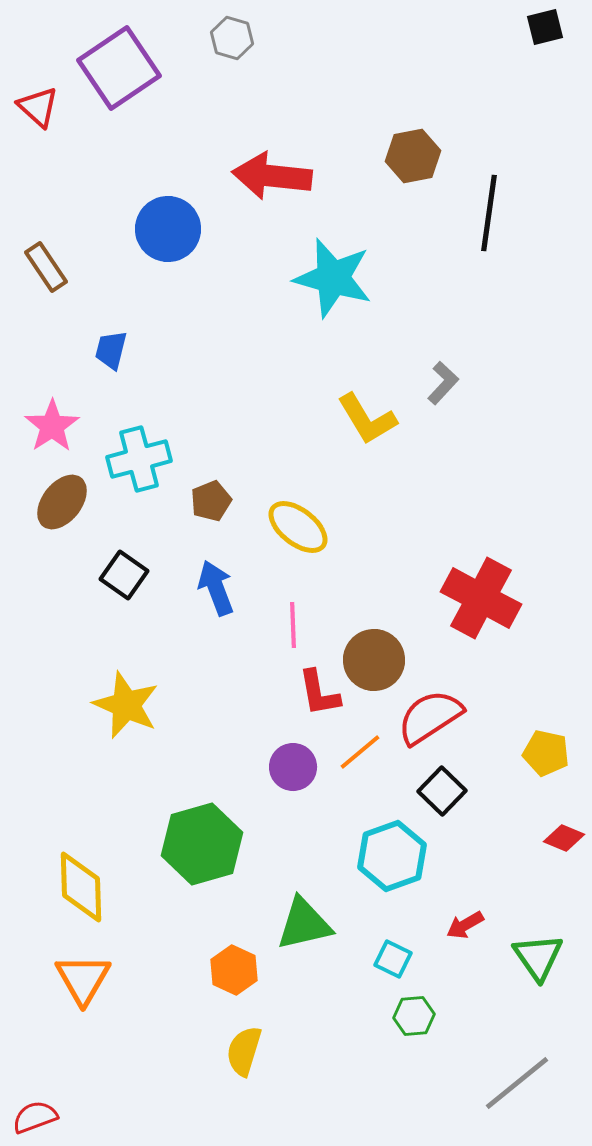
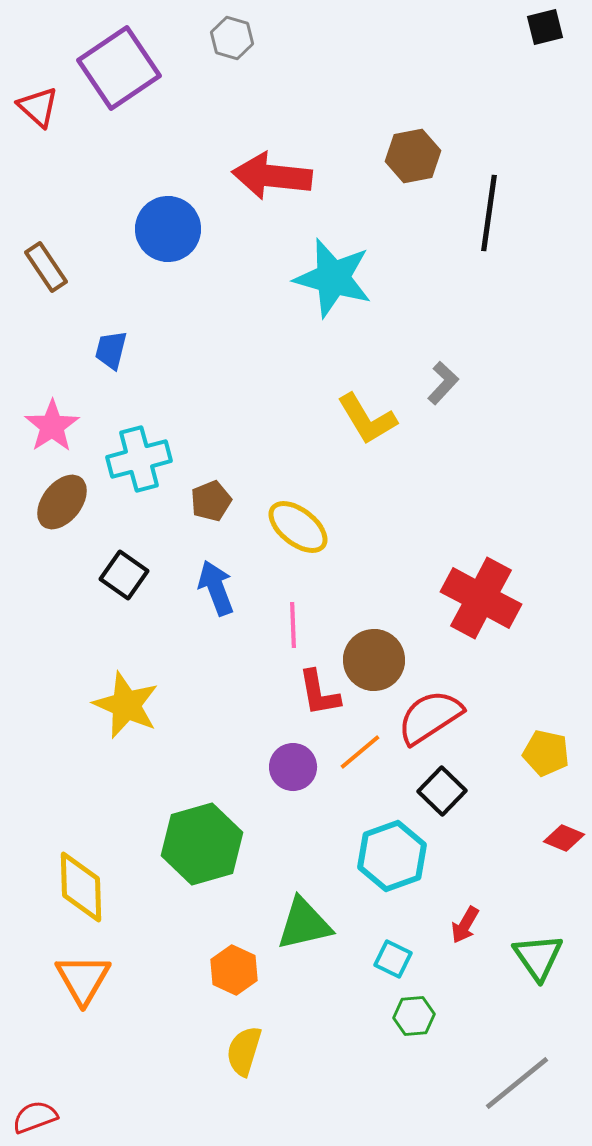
red arrow at (465, 925): rotated 30 degrees counterclockwise
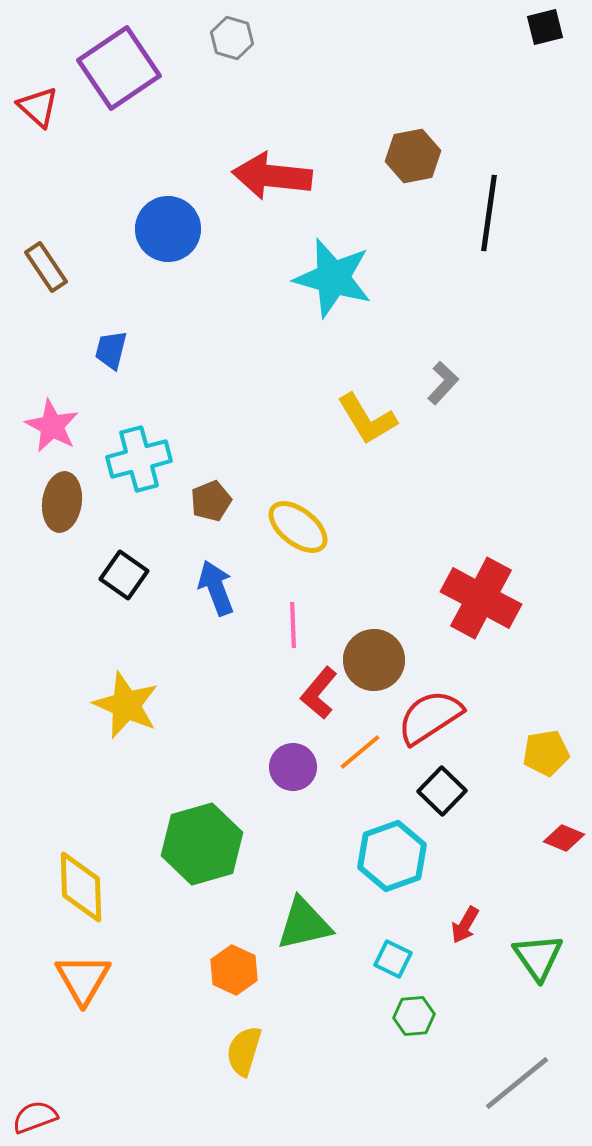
pink star at (52, 426): rotated 10 degrees counterclockwise
brown ellipse at (62, 502): rotated 30 degrees counterclockwise
red L-shape at (319, 693): rotated 50 degrees clockwise
yellow pentagon at (546, 753): rotated 21 degrees counterclockwise
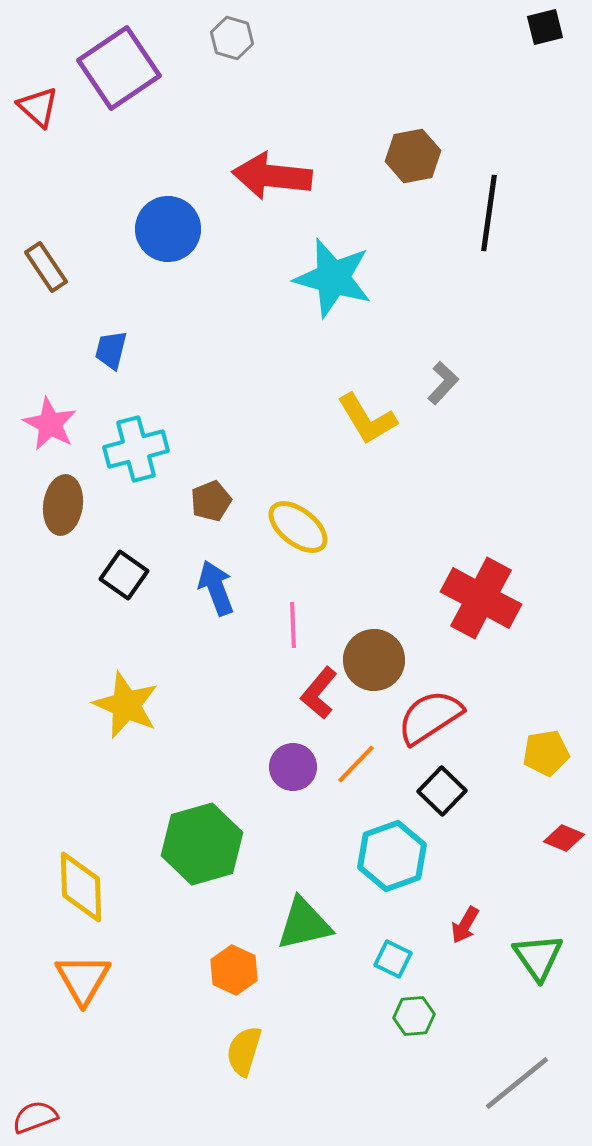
pink star at (52, 426): moved 2 px left, 2 px up
cyan cross at (139, 459): moved 3 px left, 10 px up
brown ellipse at (62, 502): moved 1 px right, 3 px down
orange line at (360, 752): moved 4 px left, 12 px down; rotated 6 degrees counterclockwise
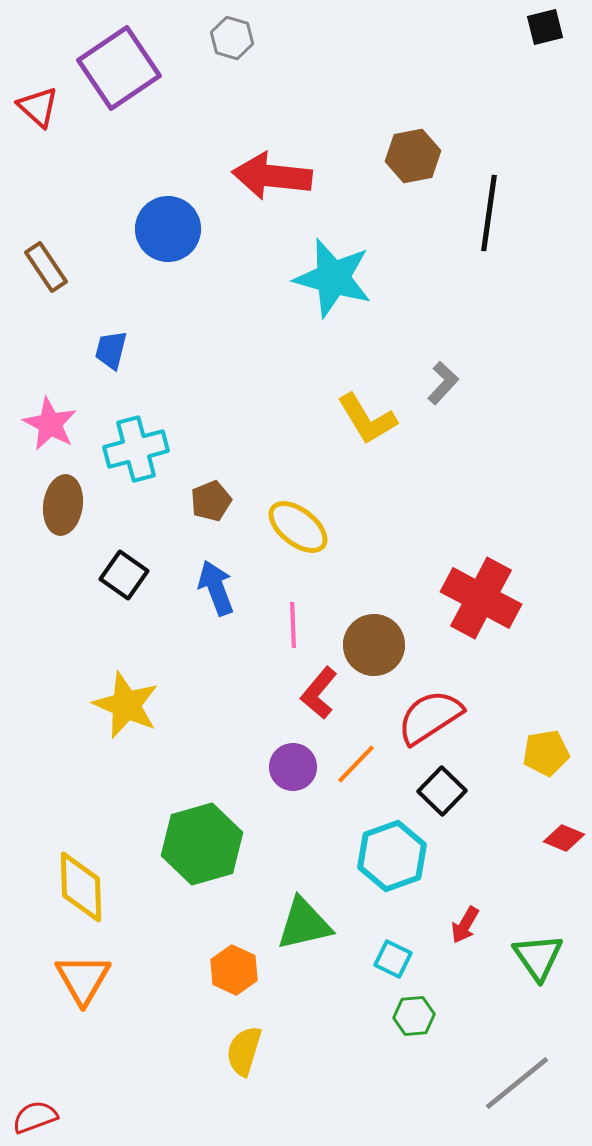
brown circle at (374, 660): moved 15 px up
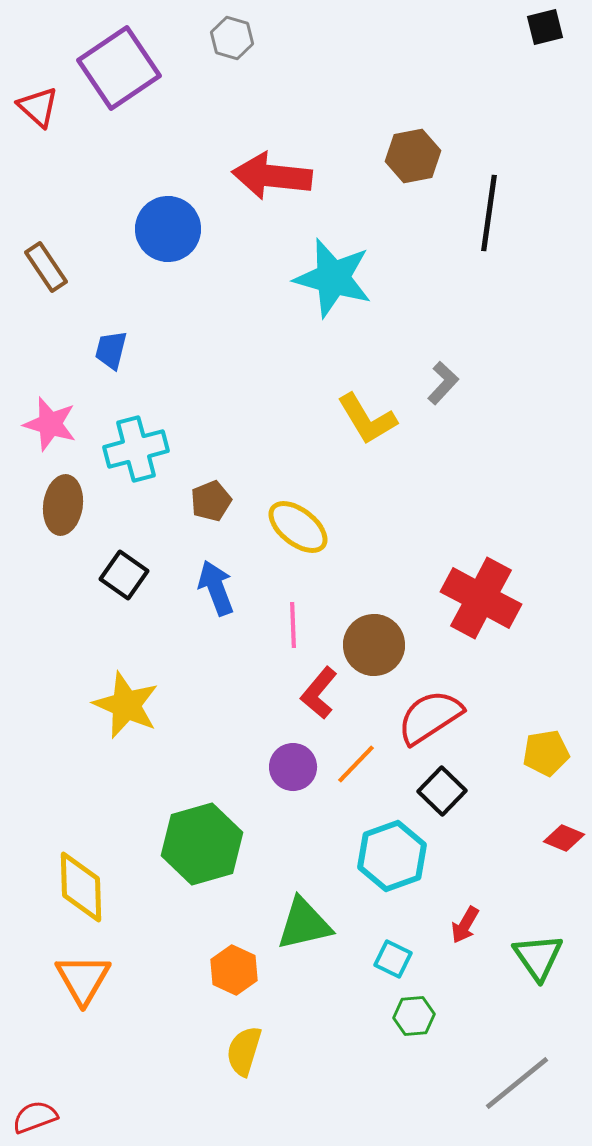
pink star at (50, 424): rotated 12 degrees counterclockwise
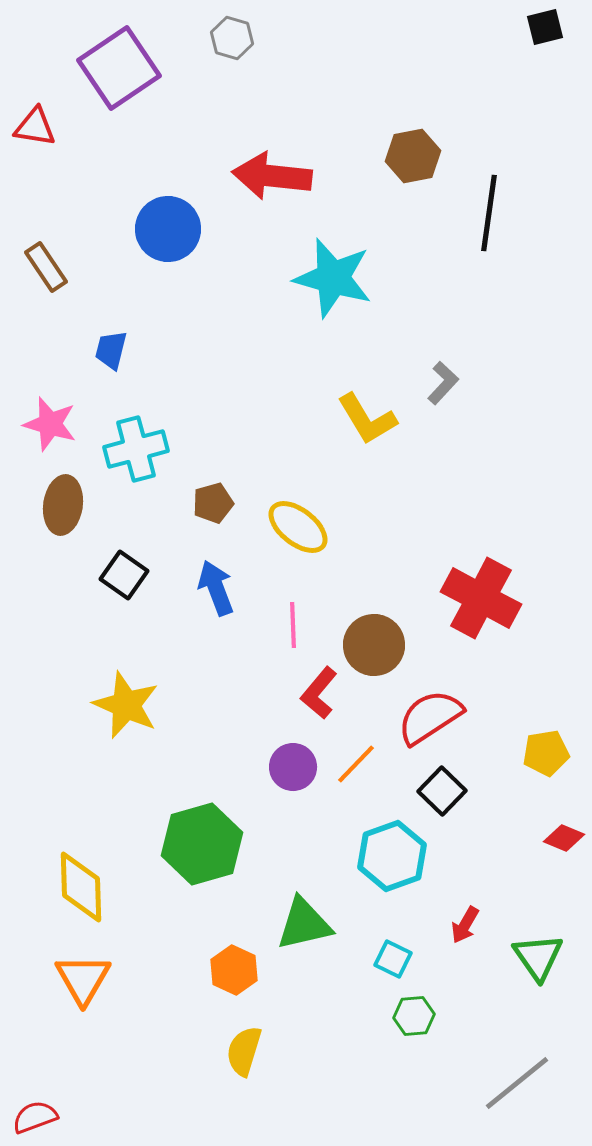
red triangle at (38, 107): moved 3 px left, 20 px down; rotated 33 degrees counterclockwise
brown pentagon at (211, 501): moved 2 px right, 2 px down; rotated 6 degrees clockwise
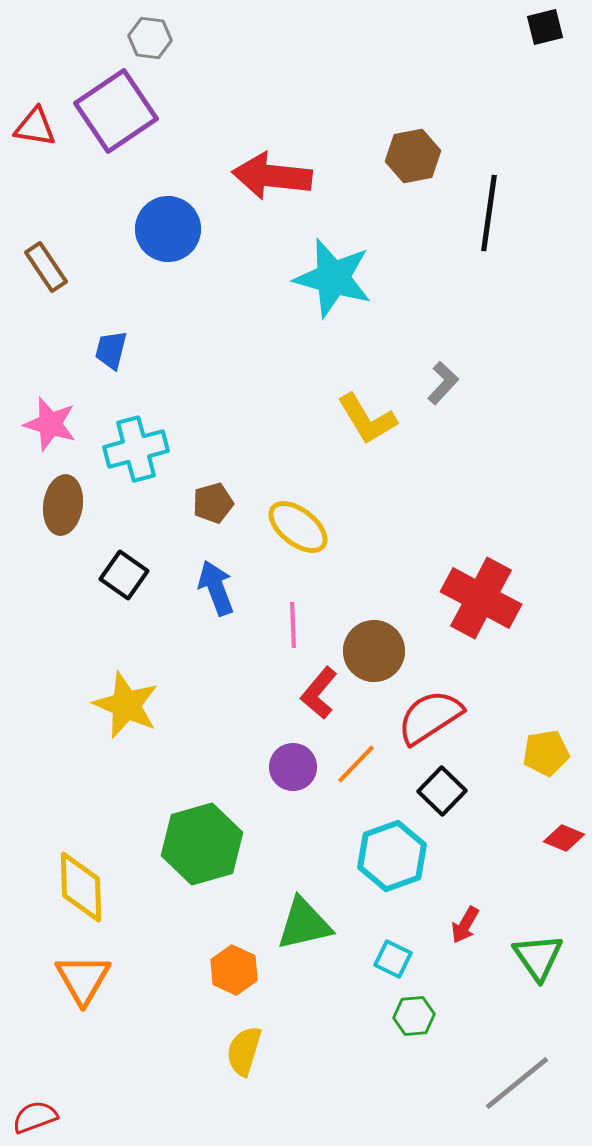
gray hexagon at (232, 38): moved 82 px left; rotated 9 degrees counterclockwise
purple square at (119, 68): moved 3 px left, 43 px down
brown circle at (374, 645): moved 6 px down
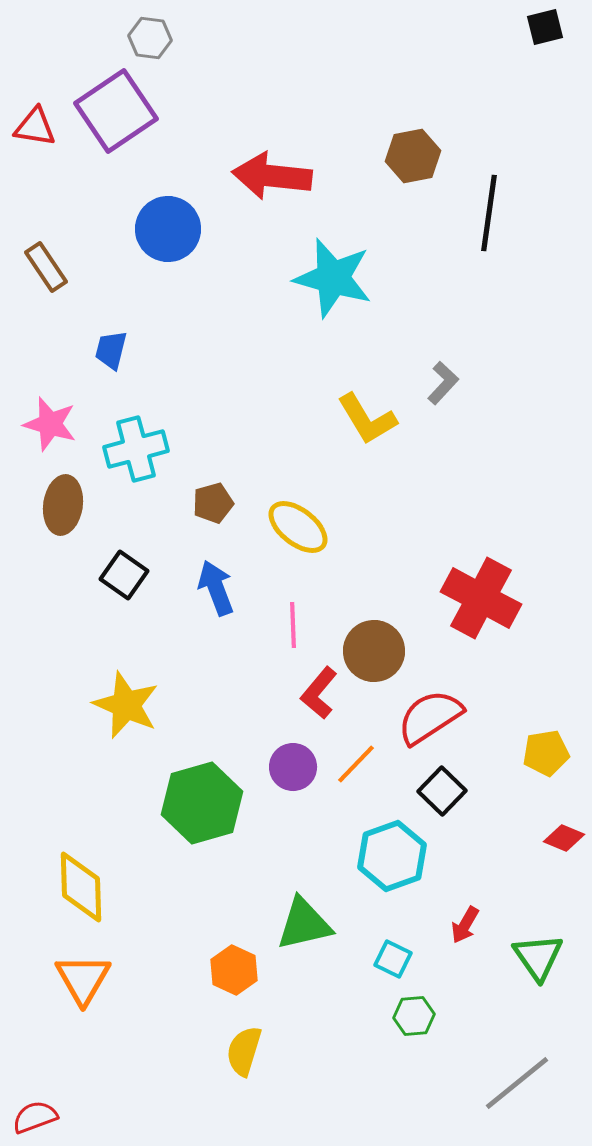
green hexagon at (202, 844): moved 41 px up
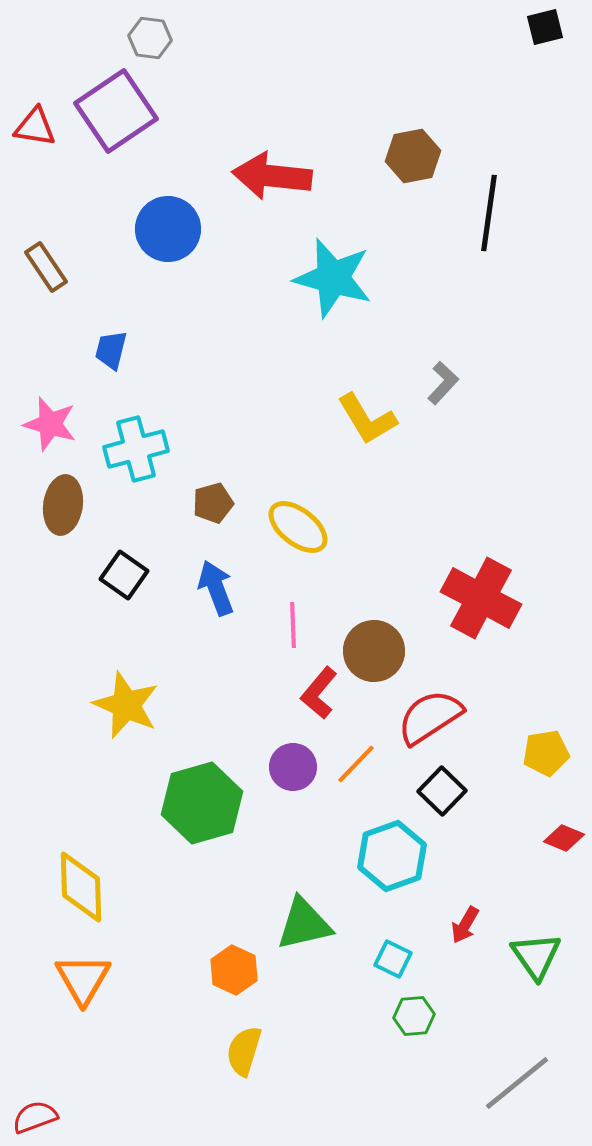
green triangle at (538, 957): moved 2 px left, 1 px up
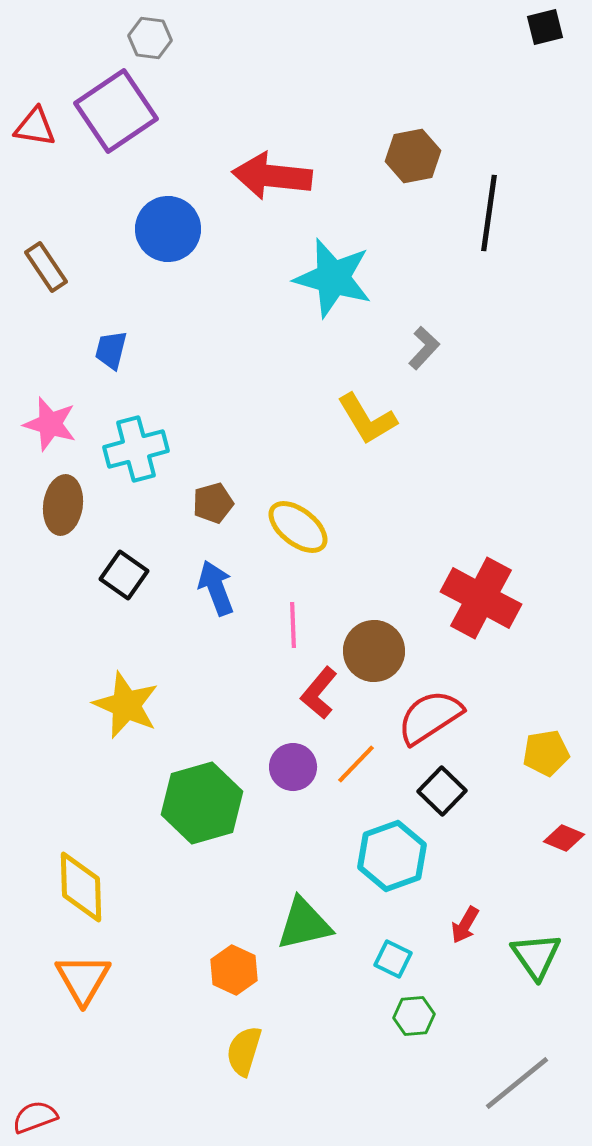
gray L-shape at (443, 383): moved 19 px left, 35 px up
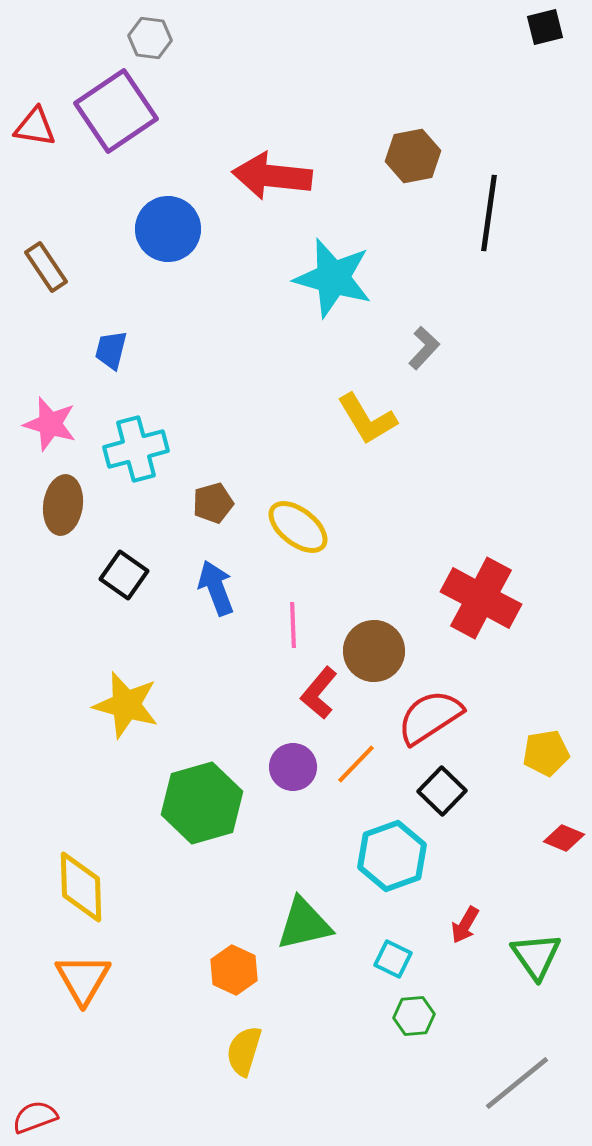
yellow star at (126, 705): rotated 8 degrees counterclockwise
